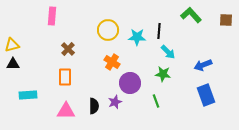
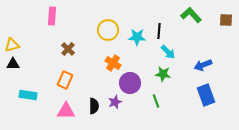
orange cross: moved 1 px right, 1 px down
orange rectangle: moved 3 px down; rotated 24 degrees clockwise
cyan rectangle: rotated 12 degrees clockwise
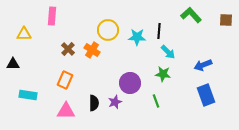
yellow triangle: moved 12 px right, 11 px up; rotated 14 degrees clockwise
orange cross: moved 21 px left, 13 px up
black semicircle: moved 3 px up
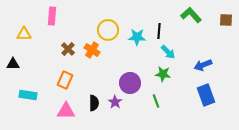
purple star: rotated 16 degrees counterclockwise
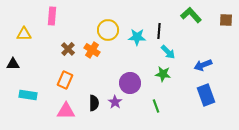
green line: moved 5 px down
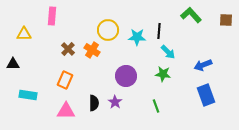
purple circle: moved 4 px left, 7 px up
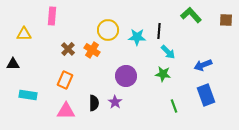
green line: moved 18 px right
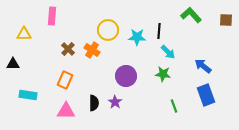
blue arrow: moved 1 px down; rotated 60 degrees clockwise
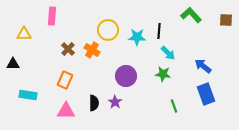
cyan arrow: moved 1 px down
blue rectangle: moved 1 px up
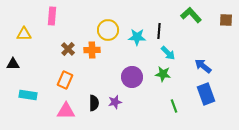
orange cross: rotated 35 degrees counterclockwise
purple circle: moved 6 px right, 1 px down
purple star: rotated 24 degrees clockwise
